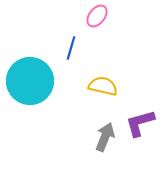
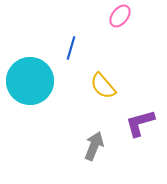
pink ellipse: moved 23 px right
yellow semicircle: rotated 144 degrees counterclockwise
gray arrow: moved 11 px left, 9 px down
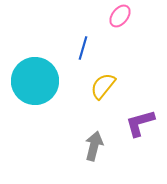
blue line: moved 12 px right
cyan circle: moved 5 px right
yellow semicircle: rotated 80 degrees clockwise
gray arrow: rotated 8 degrees counterclockwise
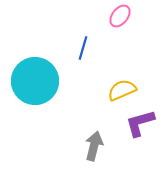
yellow semicircle: moved 19 px right, 4 px down; rotated 28 degrees clockwise
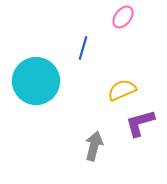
pink ellipse: moved 3 px right, 1 px down
cyan circle: moved 1 px right
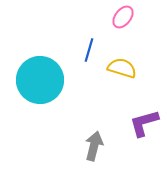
blue line: moved 6 px right, 2 px down
cyan circle: moved 4 px right, 1 px up
yellow semicircle: moved 22 px up; rotated 40 degrees clockwise
purple L-shape: moved 4 px right
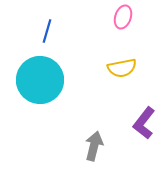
pink ellipse: rotated 20 degrees counterclockwise
blue line: moved 42 px left, 19 px up
yellow semicircle: rotated 152 degrees clockwise
purple L-shape: rotated 36 degrees counterclockwise
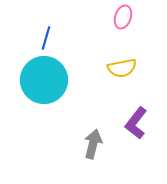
blue line: moved 1 px left, 7 px down
cyan circle: moved 4 px right
purple L-shape: moved 8 px left
gray arrow: moved 1 px left, 2 px up
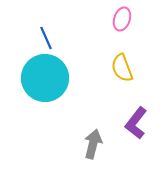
pink ellipse: moved 1 px left, 2 px down
blue line: rotated 40 degrees counterclockwise
yellow semicircle: rotated 80 degrees clockwise
cyan circle: moved 1 px right, 2 px up
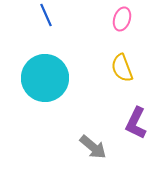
blue line: moved 23 px up
purple L-shape: rotated 12 degrees counterclockwise
gray arrow: moved 3 px down; rotated 116 degrees clockwise
